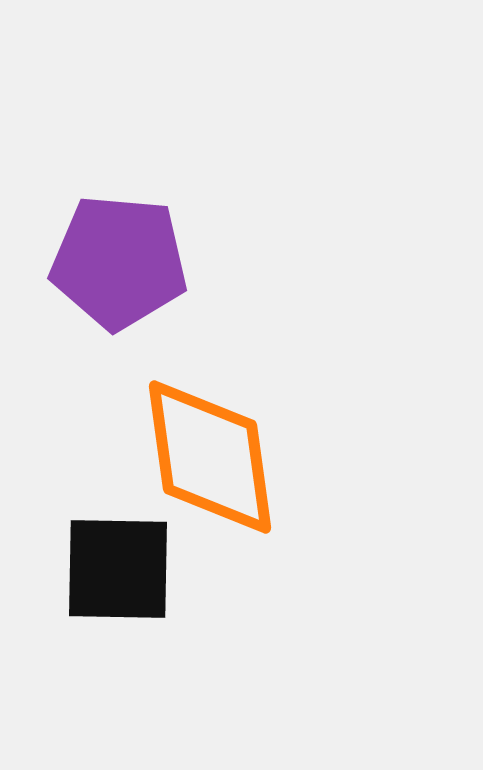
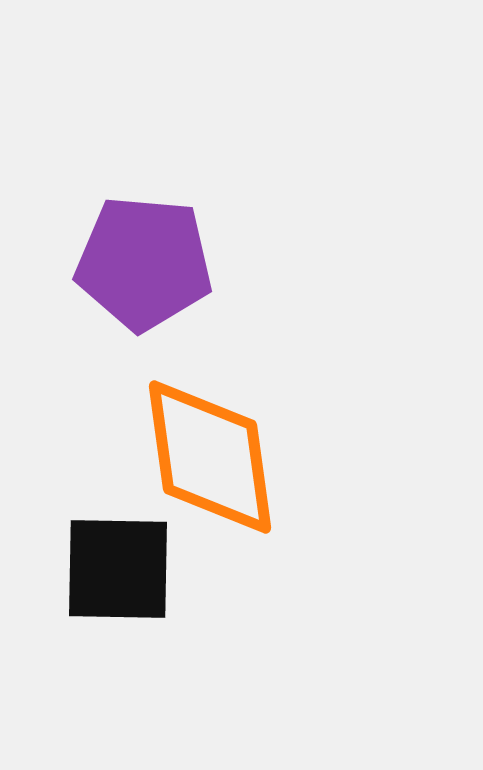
purple pentagon: moved 25 px right, 1 px down
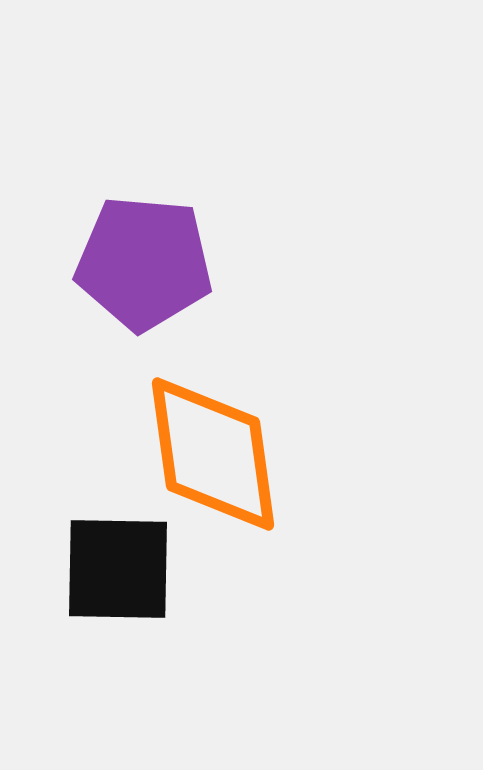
orange diamond: moved 3 px right, 3 px up
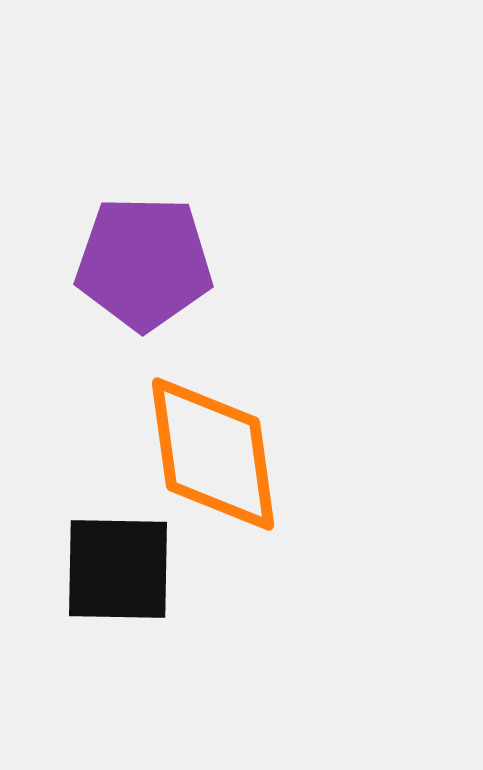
purple pentagon: rotated 4 degrees counterclockwise
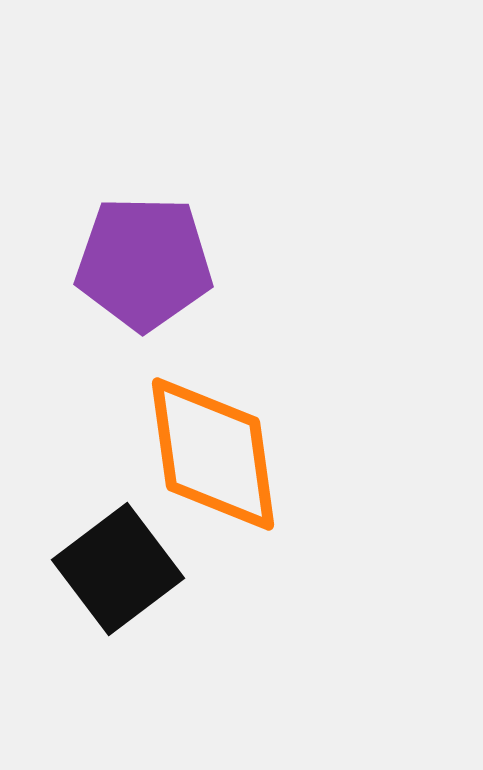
black square: rotated 38 degrees counterclockwise
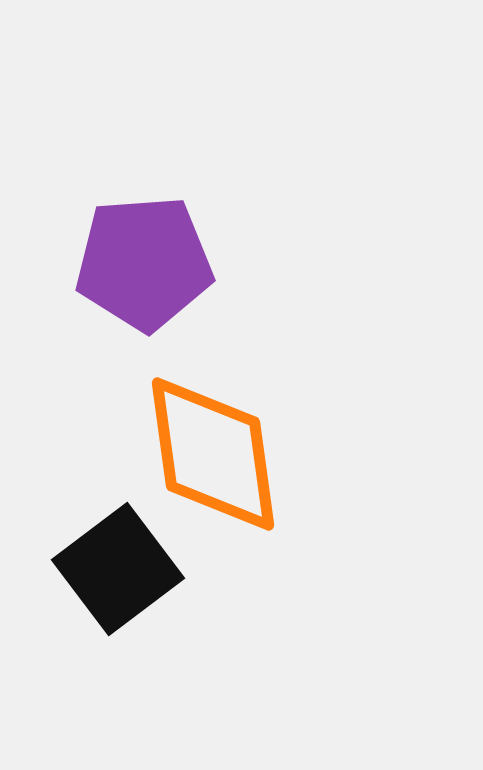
purple pentagon: rotated 5 degrees counterclockwise
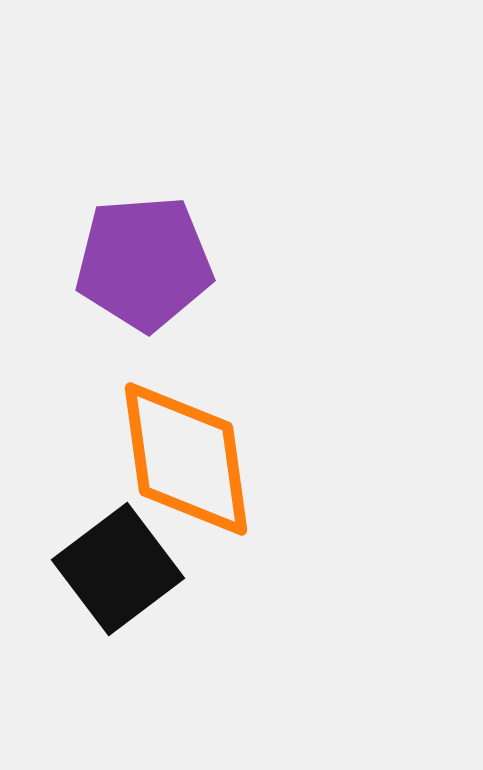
orange diamond: moved 27 px left, 5 px down
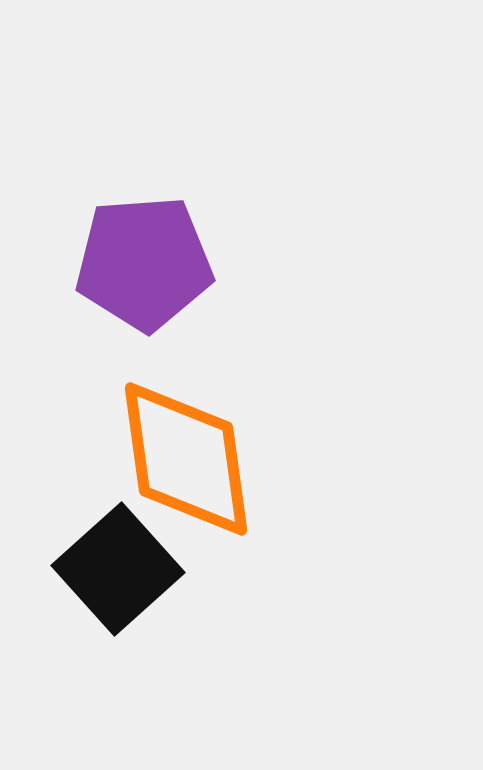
black square: rotated 5 degrees counterclockwise
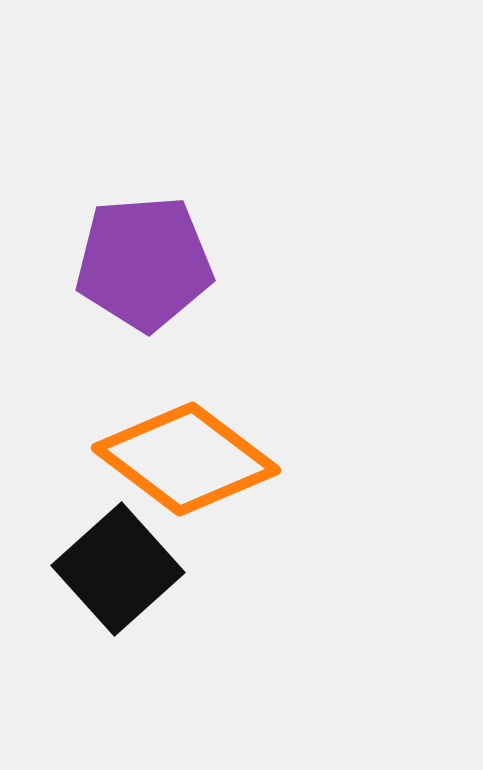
orange diamond: rotated 45 degrees counterclockwise
